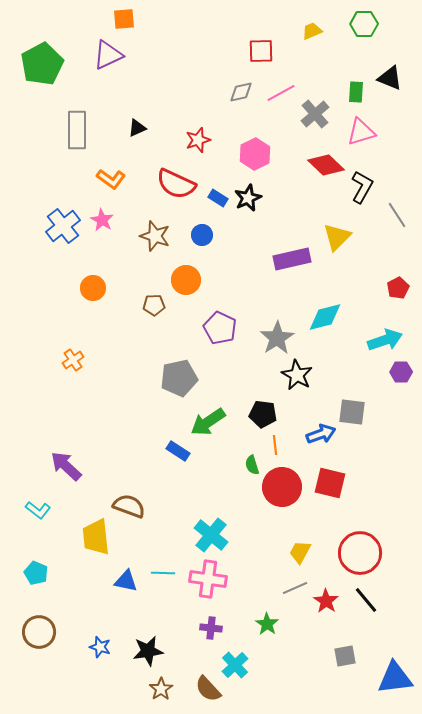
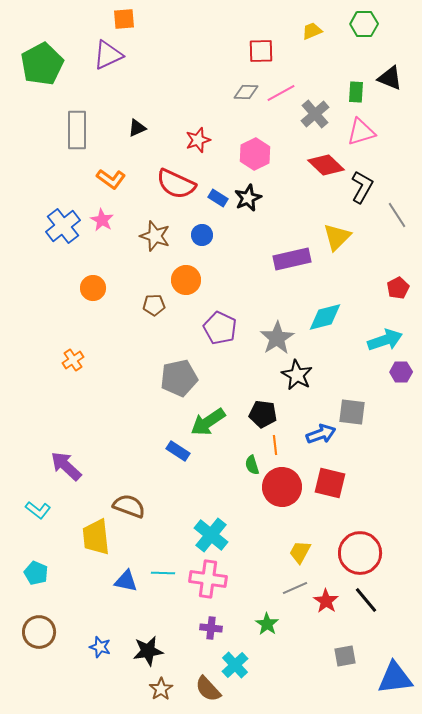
gray diamond at (241, 92): moved 5 px right; rotated 15 degrees clockwise
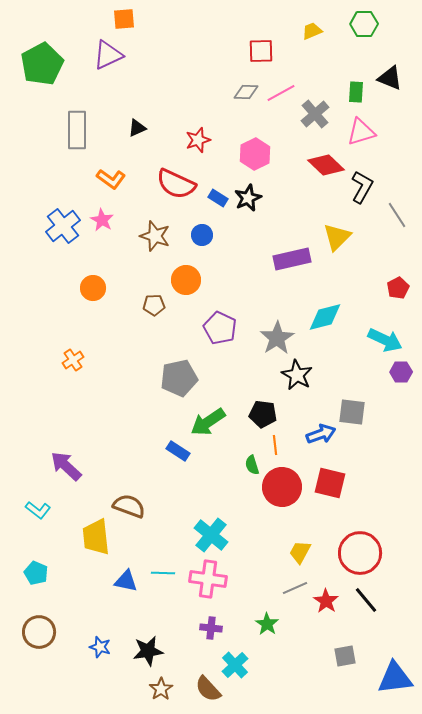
cyan arrow at (385, 340): rotated 44 degrees clockwise
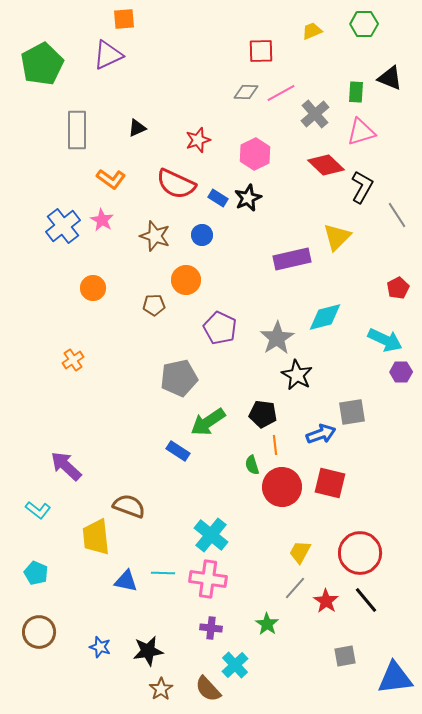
gray square at (352, 412): rotated 16 degrees counterclockwise
gray line at (295, 588): rotated 25 degrees counterclockwise
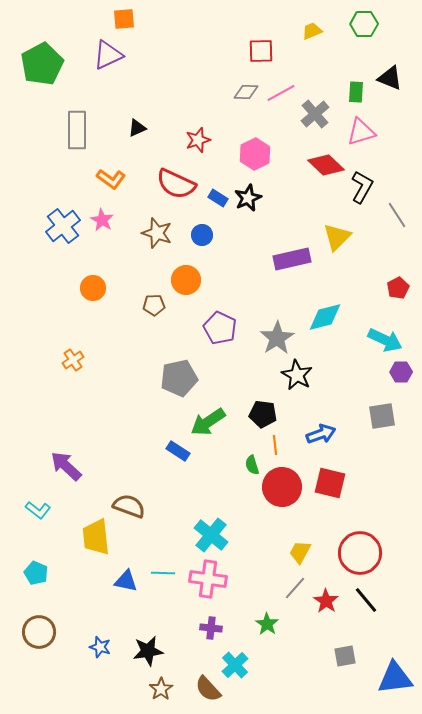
brown star at (155, 236): moved 2 px right, 3 px up
gray square at (352, 412): moved 30 px right, 4 px down
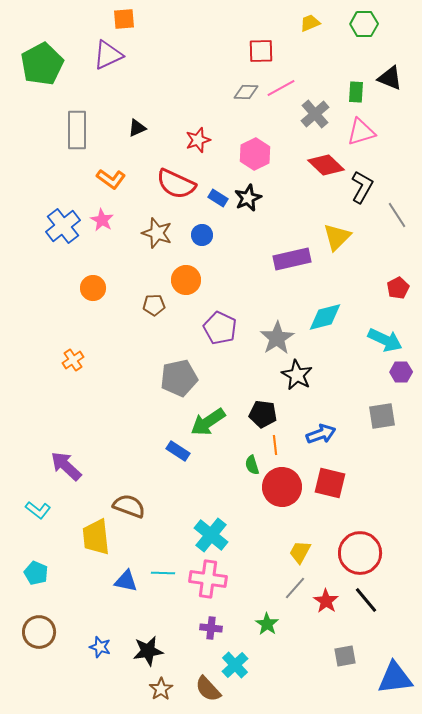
yellow trapezoid at (312, 31): moved 2 px left, 8 px up
pink line at (281, 93): moved 5 px up
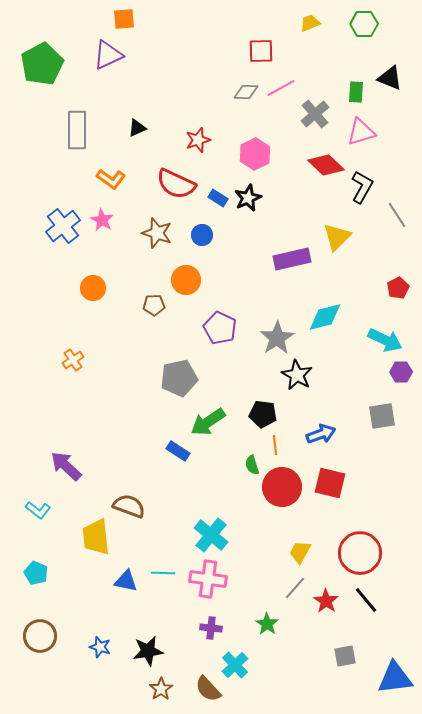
brown circle at (39, 632): moved 1 px right, 4 px down
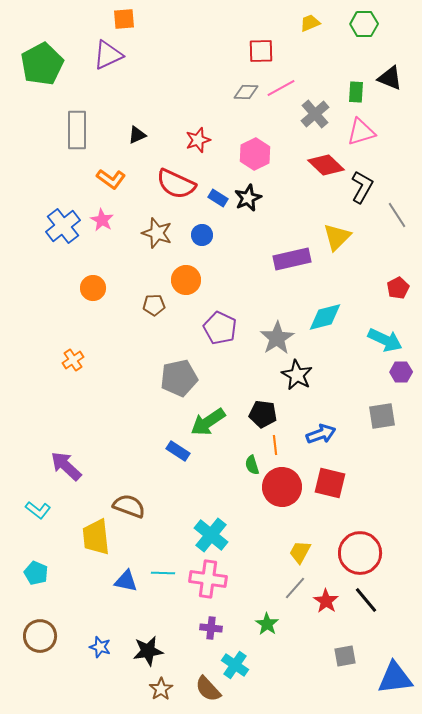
black triangle at (137, 128): moved 7 px down
cyan cross at (235, 665): rotated 12 degrees counterclockwise
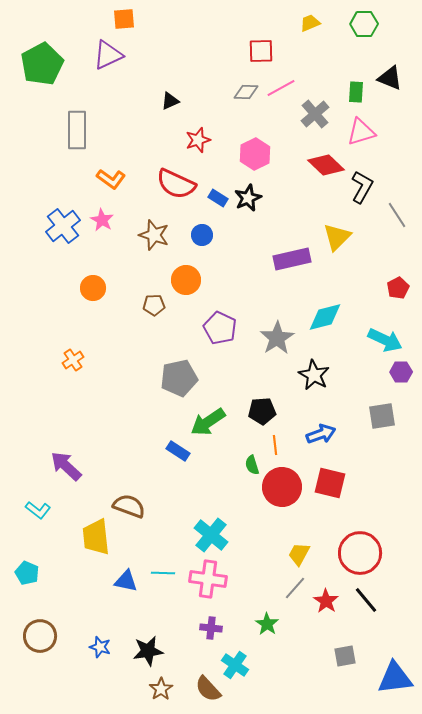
black triangle at (137, 135): moved 33 px right, 34 px up
brown star at (157, 233): moved 3 px left, 2 px down
black star at (297, 375): moved 17 px right
black pentagon at (263, 414): moved 1 px left, 3 px up; rotated 12 degrees counterclockwise
yellow trapezoid at (300, 552): moved 1 px left, 2 px down
cyan pentagon at (36, 573): moved 9 px left
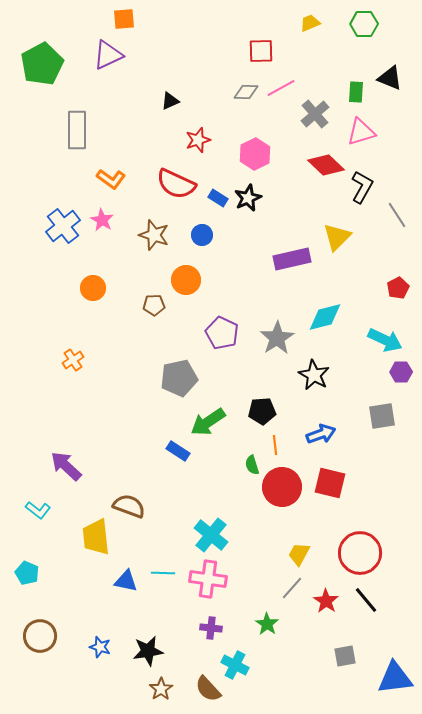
purple pentagon at (220, 328): moved 2 px right, 5 px down
gray line at (295, 588): moved 3 px left
cyan cross at (235, 665): rotated 8 degrees counterclockwise
